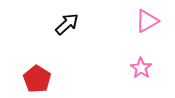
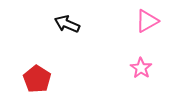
black arrow: rotated 115 degrees counterclockwise
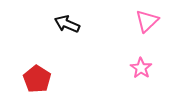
pink triangle: rotated 15 degrees counterclockwise
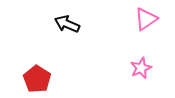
pink triangle: moved 1 px left, 2 px up; rotated 10 degrees clockwise
pink star: rotated 15 degrees clockwise
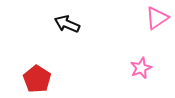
pink triangle: moved 11 px right, 1 px up
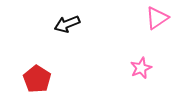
black arrow: rotated 45 degrees counterclockwise
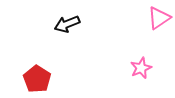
pink triangle: moved 2 px right
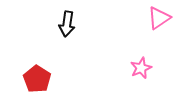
black arrow: rotated 60 degrees counterclockwise
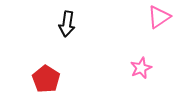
pink triangle: moved 1 px up
red pentagon: moved 9 px right
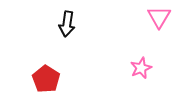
pink triangle: rotated 25 degrees counterclockwise
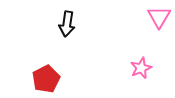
red pentagon: rotated 12 degrees clockwise
